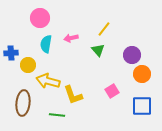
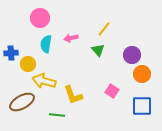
yellow circle: moved 1 px up
yellow arrow: moved 4 px left
pink square: rotated 24 degrees counterclockwise
brown ellipse: moved 1 px left, 1 px up; rotated 55 degrees clockwise
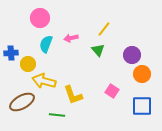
cyan semicircle: rotated 12 degrees clockwise
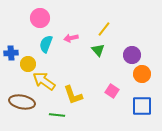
yellow arrow: rotated 20 degrees clockwise
brown ellipse: rotated 40 degrees clockwise
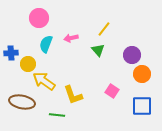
pink circle: moved 1 px left
